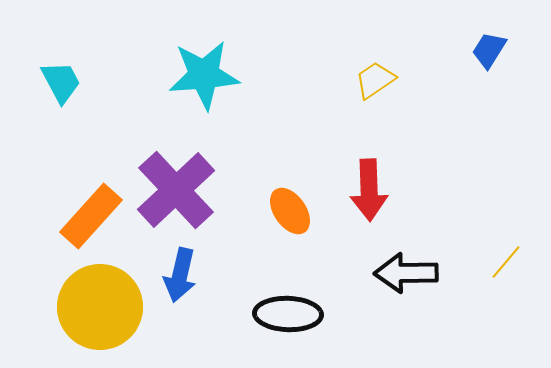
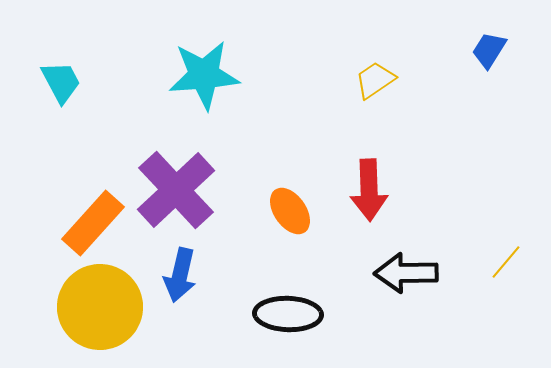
orange rectangle: moved 2 px right, 7 px down
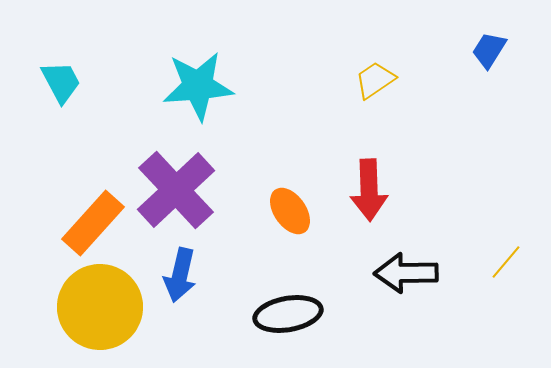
cyan star: moved 6 px left, 11 px down
black ellipse: rotated 12 degrees counterclockwise
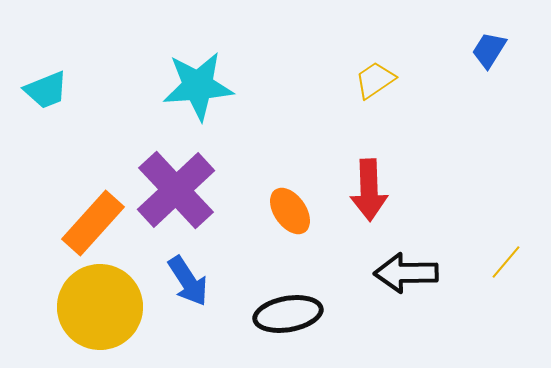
cyan trapezoid: moved 15 px left, 8 px down; rotated 96 degrees clockwise
blue arrow: moved 8 px right, 6 px down; rotated 46 degrees counterclockwise
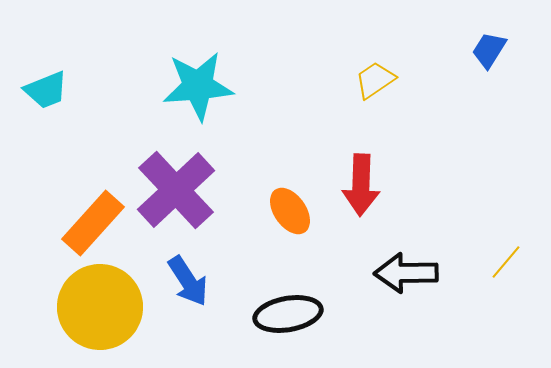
red arrow: moved 8 px left, 5 px up; rotated 4 degrees clockwise
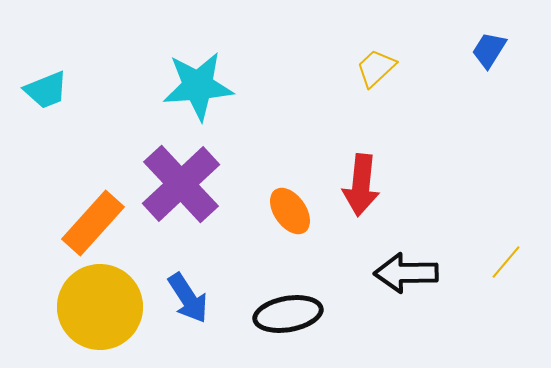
yellow trapezoid: moved 1 px right, 12 px up; rotated 9 degrees counterclockwise
red arrow: rotated 4 degrees clockwise
purple cross: moved 5 px right, 6 px up
blue arrow: moved 17 px down
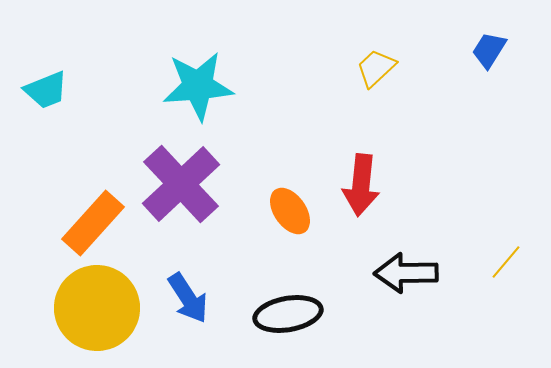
yellow circle: moved 3 px left, 1 px down
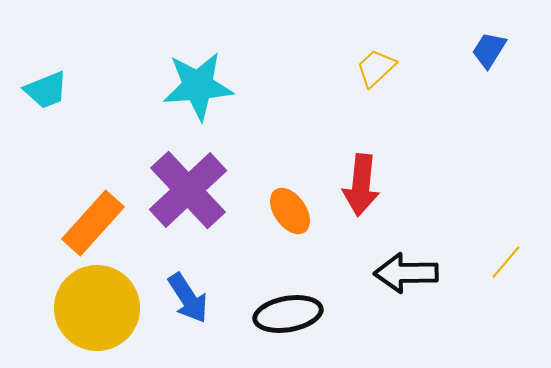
purple cross: moved 7 px right, 6 px down
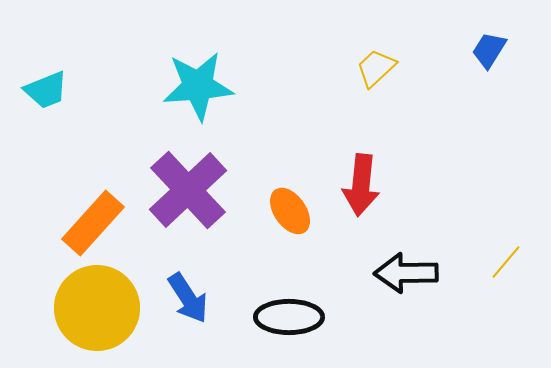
black ellipse: moved 1 px right, 3 px down; rotated 10 degrees clockwise
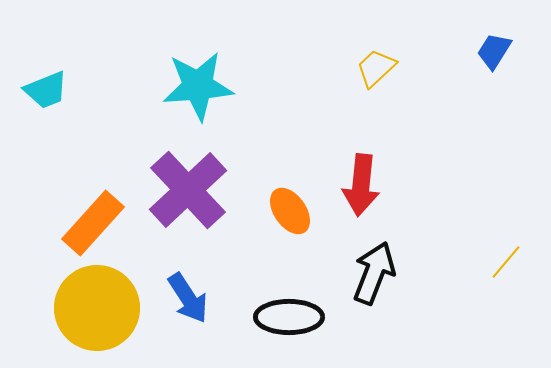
blue trapezoid: moved 5 px right, 1 px down
black arrow: moved 32 px left; rotated 112 degrees clockwise
